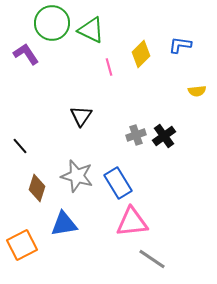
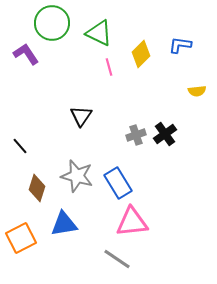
green triangle: moved 8 px right, 3 px down
black cross: moved 1 px right, 2 px up
orange square: moved 1 px left, 7 px up
gray line: moved 35 px left
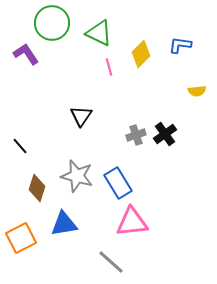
gray line: moved 6 px left, 3 px down; rotated 8 degrees clockwise
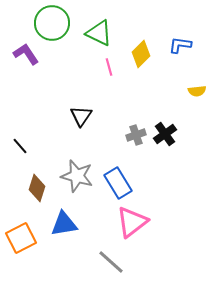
pink triangle: rotated 32 degrees counterclockwise
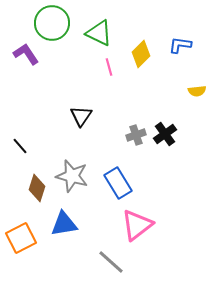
gray star: moved 5 px left
pink triangle: moved 5 px right, 3 px down
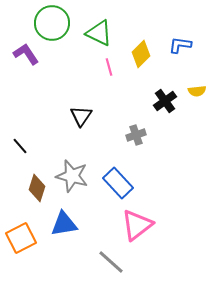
black cross: moved 33 px up
blue rectangle: rotated 12 degrees counterclockwise
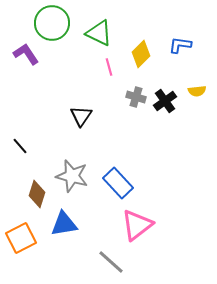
gray cross: moved 38 px up; rotated 36 degrees clockwise
brown diamond: moved 6 px down
